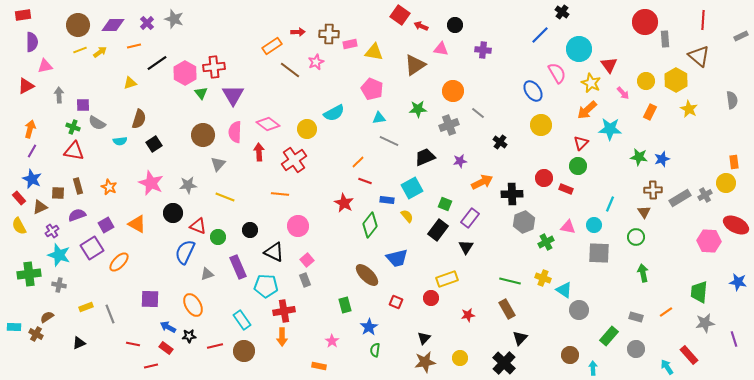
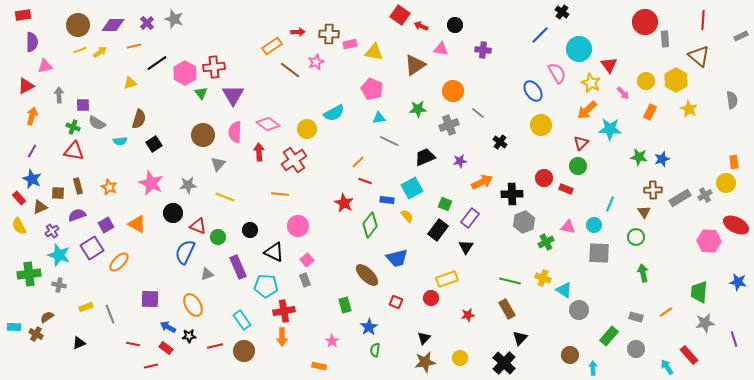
orange arrow at (30, 129): moved 2 px right, 13 px up
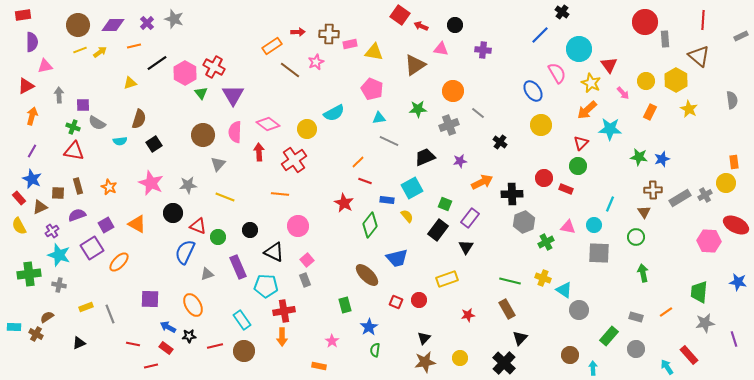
red cross at (214, 67): rotated 35 degrees clockwise
red circle at (431, 298): moved 12 px left, 2 px down
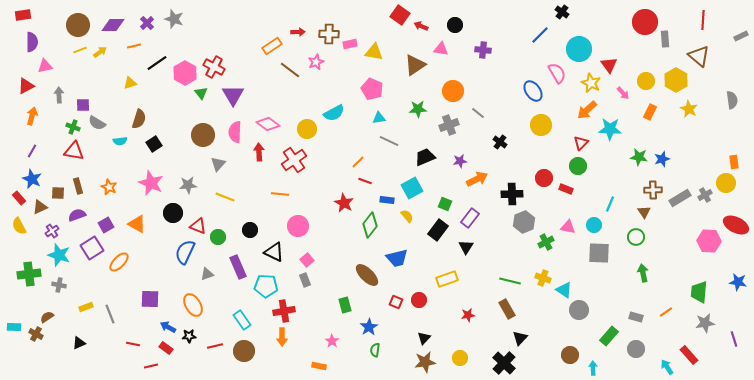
orange arrow at (482, 182): moved 5 px left, 3 px up
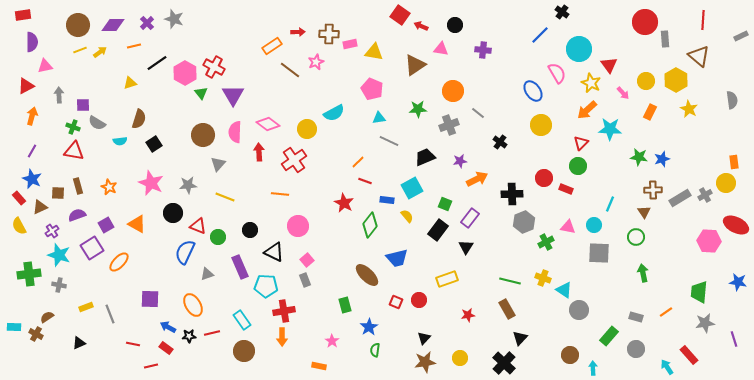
purple rectangle at (238, 267): moved 2 px right
red line at (215, 346): moved 3 px left, 13 px up
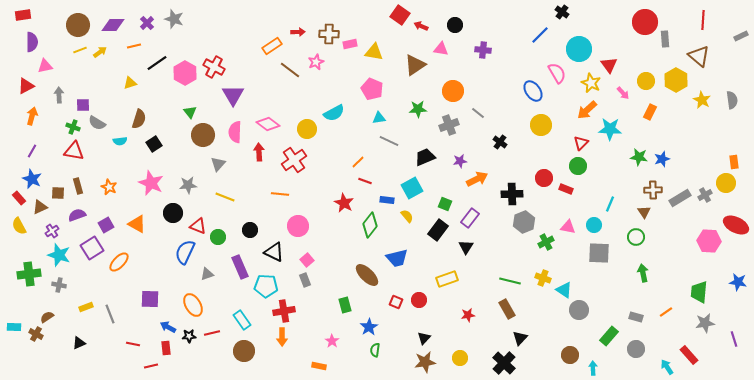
green triangle at (201, 93): moved 11 px left, 19 px down
yellow star at (689, 109): moved 13 px right, 9 px up
red rectangle at (166, 348): rotated 48 degrees clockwise
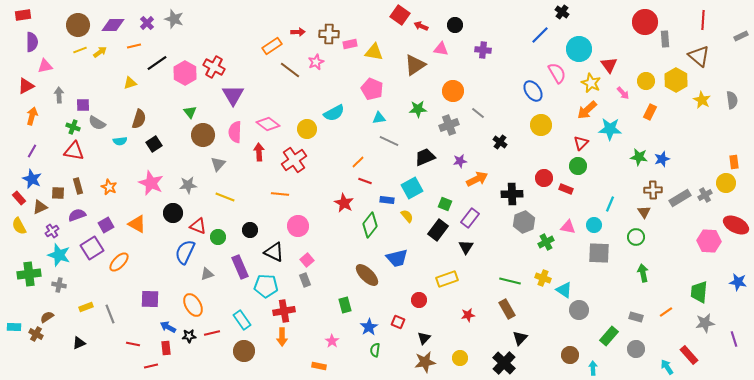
red square at (396, 302): moved 2 px right, 20 px down
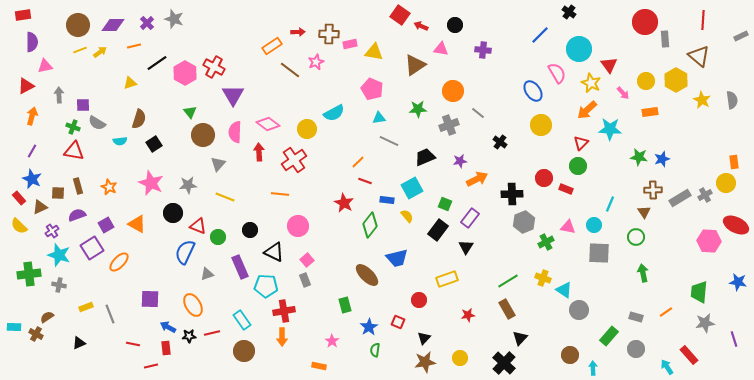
black cross at (562, 12): moved 7 px right
orange rectangle at (650, 112): rotated 56 degrees clockwise
yellow semicircle at (19, 226): rotated 18 degrees counterclockwise
green line at (510, 281): moved 2 px left; rotated 45 degrees counterclockwise
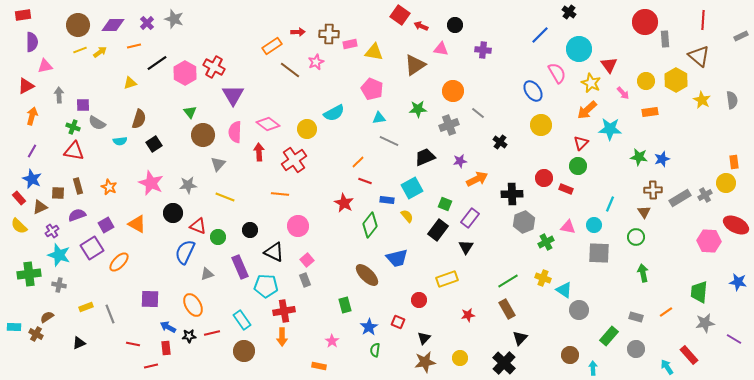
purple line at (734, 339): rotated 42 degrees counterclockwise
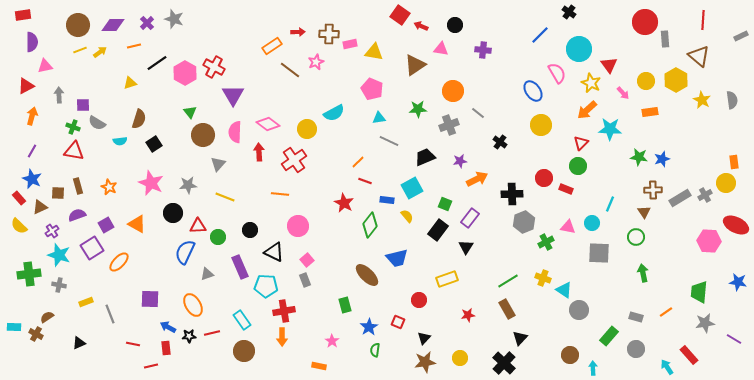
cyan circle at (594, 225): moved 2 px left, 2 px up
red triangle at (198, 226): rotated 24 degrees counterclockwise
yellow rectangle at (86, 307): moved 5 px up
